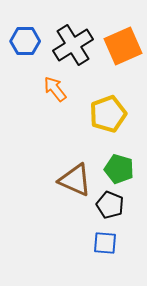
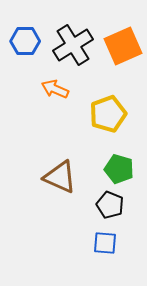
orange arrow: rotated 28 degrees counterclockwise
brown triangle: moved 15 px left, 3 px up
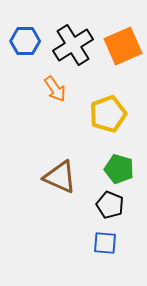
orange arrow: rotated 148 degrees counterclockwise
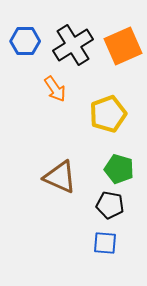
black pentagon: rotated 12 degrees counterclockwise
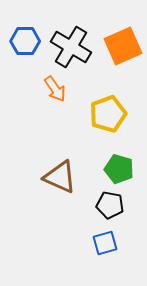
black cross: moved 2 px left, 2 px down; rotated 27 degrees counterclockwise
blue square: rotated 20 degrees counterclockwise
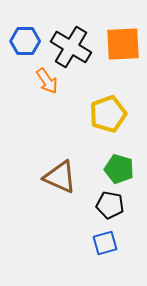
orange square: moved 2 px up; rotated 21 degrees clockwise
orange arrow: moved 8 px left, 8 px up
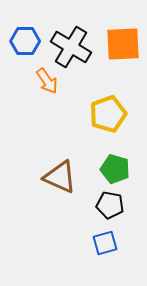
green pentagon: moved 4 px left
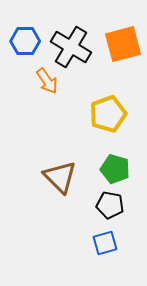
orange square: rotated 12 degrees counterclockwise
brown triangle: rotated 21 degrees clockwise
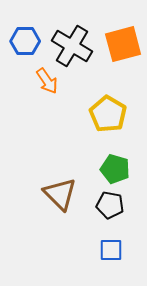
black cross: moved 1 px right, 1 px up
yellow pentagon: rotated 21 degrees counterclockwise
brown triangle: moved 17 px down
blue square: moved 6 px right, 7 px down; rotated 15 degrees clockwise
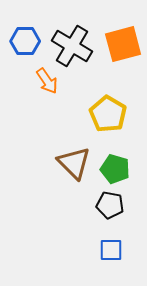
brown triangle: moved 14 px right, 31 px up
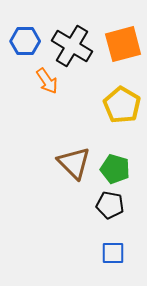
yellow pentagon: moved 14 px right, 9 px up
blue square: moved 2 px right, 3 px down
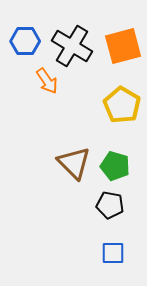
orange square: moved 2 px down
green pentagon: moved 3 px up
